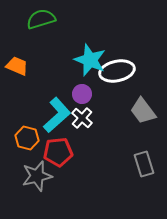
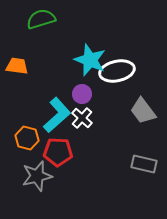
orange trapezoid: rotated 15 degrees counterclockwise
red pentagon: rotated 8 degrees clockwise
gray rectangle: rotated 60 degrees counterclockwise
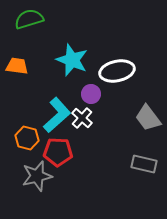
green semicircle: moved 12 px left
cyan star: moved 18 px left
purple circle: moved 9 px right
gray trapezoid: moved 5 px right, 7 px down
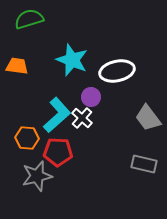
purple circle: moved 3 px down
orange hexagon: rotated 10 degrees counterclockwise
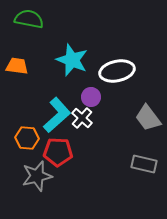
green semicircle: rotated 28 degrees clockwise
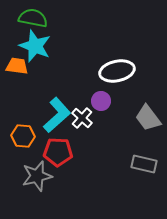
green semicircle: moved 4 px right, 1 px up
cyan star: moved 37 px left, 14 px up
purple circle: moved 10 px right, 4 px down
orange hexagon: moved 4 px left, 2 px up
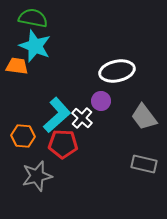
gray trapezoid: moved 4 px left, 1 px up
red pentagon: moved 5 px right, 8 px up
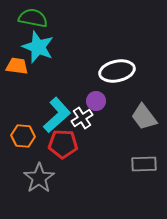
cyan star: moved 3 px right, 1 px down
purple circle: moved 5 px left
white cross: rotated 15 degrees clockwise
gray rectangle: rotated 15 degrees counterclockwise
gray star: moved 2 px right, 2 px down; rotated 20 degrees counterclockwise
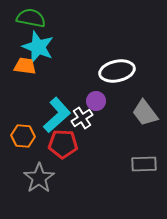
green semicircle: moved 2 px left
orange trapezoid: moved 8 px right
gray trapezoid: moved 1 px right, 4 px up
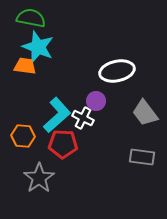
white cross: moved 1 px right; rotated 30 degrees counterclockwise
gray rectangle: moved 2 px left, 7 px up; rotated 10 degrees clockwise
